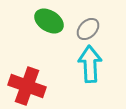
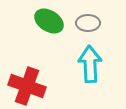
gray ellipse: moved 6 px up; rotated 45 degrees clockwise
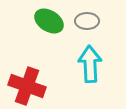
gray ellipse: moved 1 px left, 2 px up
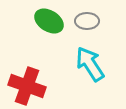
cyan arrow: rotated 30 degrees counterclockwise
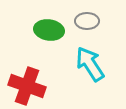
green ellipse: moved 9 px down; rotated 24 degrees counterclockwise
